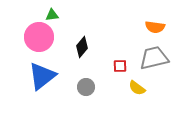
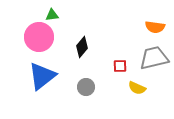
yellow semicircle: rotated 12 degrees counterclockwise
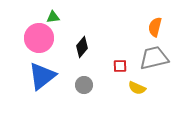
green triangle: moved 1 px right, 2 px down
orange semicircle: rotated 96 degrees clockwise
pink circle: moved 1 px down
gray circle: moved 2 px left, 2 px up
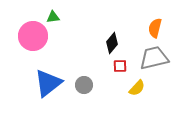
orange semicircle: moved 1 px down
pink circle: moved 6 px left, 2 px up
black diamond: moved 30 px right, 4 px up
blue triangle: moved 6 px right, 7 px down
yellow semicircle: rotated 72 degrees counterclockwise
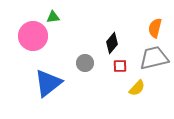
gray circle: moved 1 px right, 22 px up
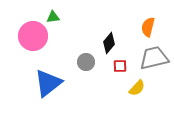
orange semicircle: moved 7 px left, 1 px up
black diamond: moved 3 px left
gray circle: moved 1 px right, 1 px up
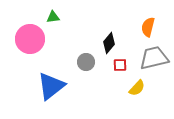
pink circle: moved 3 px left, 3 px down
red square: moved 1 px up
blue triangle: moved 3 px right, 3 px down
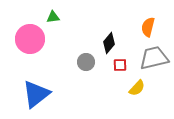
blue triangle: moved 15 px left, 8 px down
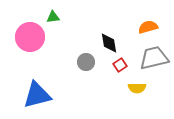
orange semicircle: rotated 60 degrees clockwise
pink circle: moved 2 px up
black diamond: rotated 50 degrees counterclockwise
red square: rotated 32 degrees counterclockwise
yellow semicircle: rotated 48 degrees clockwise
blue triangle: moved 1 px right, 1 px down; rotated 24 degrees clockwise
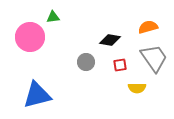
black diamond: moved 1 px right, 3 px up; rotated 70 degrees counterclockwise
gray trapezoid: rotated 68 degrees clockwise
red square: rotated 24 degrees clockwise
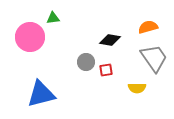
green triangle: moved 1 px down
red square: moved 14 px left, 5 px down
blue triangle: moved 4 px right, 1 px up
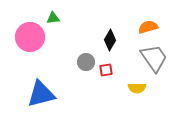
black diamond: rotated 70 degrees counterclockwise
